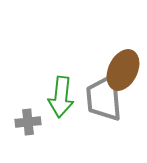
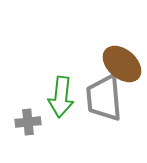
brown ellipse: moved 1 px left, 6 px up; rotated 75 degrees counterclockwise
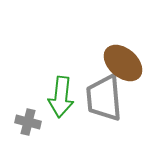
brown ellipse: moved 1 px right, 1 px up
gray cross: rotated 20 degrees clockwise
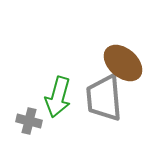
green arrow: moved 3 px left; rotated 9 degrees clockwise
gray cross: moved 1 px right, 1 px up
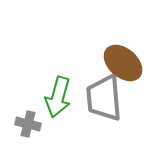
gray cross: moved 1 px left, 3 px down
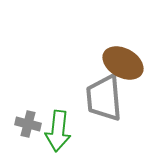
brown ellipse: rotated 12 degrees counterclockwise
green arrow: moved 34 px down; rotated 9 degrees counterclockwise
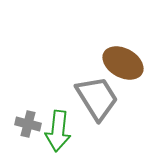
gray trapezoid: moved 7 px left; rotated 153 degrees clockwise
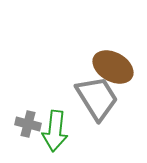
brown ellipse: moved 10 px left, 4 px down
green arrow: moved 3 px left
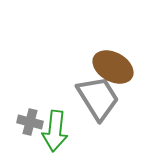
gray trapezoid: moved 1 px right
gray cross: moved 2 px right, 2 px up
